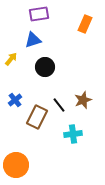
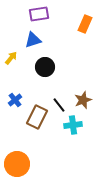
yellow arrow: moved 1 px up
cyan cross: moved 9 px up
orange circle: moved 1 px right, 1 px up
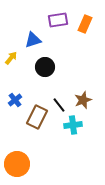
purple rectangle: moved 19 px right, 6 px down
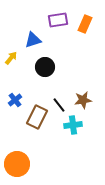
brown star: rotated 12 degrees clockwise
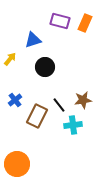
purple rectangle: moved 2 px right, 1 px down; rotated 24 degrees clockwise
orange rectangle: moved 1 px up
yellow arrow: moved 1 px left, 1 px down
brown rectangle: moved 1 px up
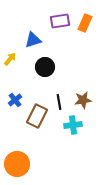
purple rectangle: rotated 24 degrees counterclockwise
black line: moved 3 px up; rotated 28 degrees clockwise
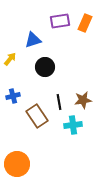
blue cross: moved 2 px left, 4 px up; rotated 24 degrees clockwise
brown rectangle: rotated 60 degrees counterclockwise
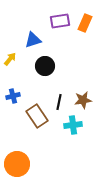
black circle: moved 1 px up
black line: rotated 21 degrees clockwise
